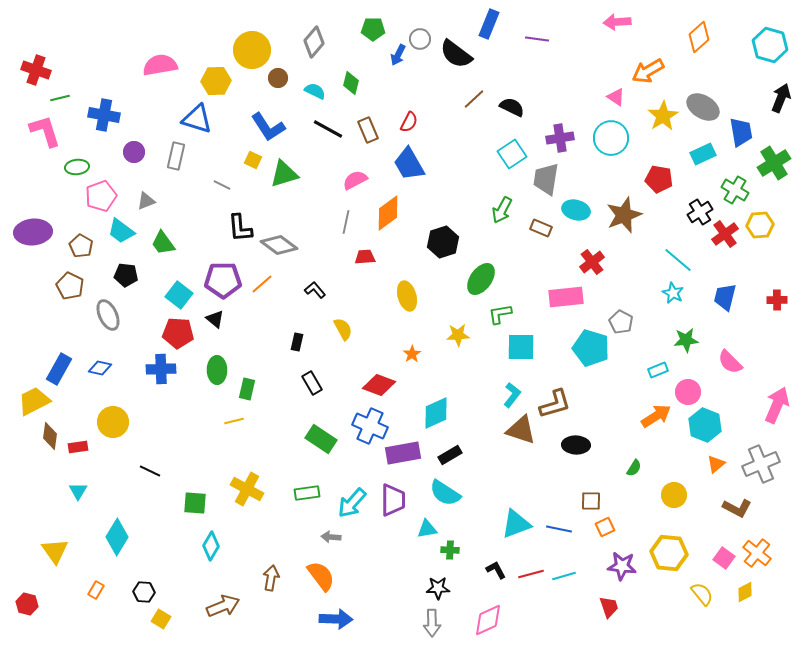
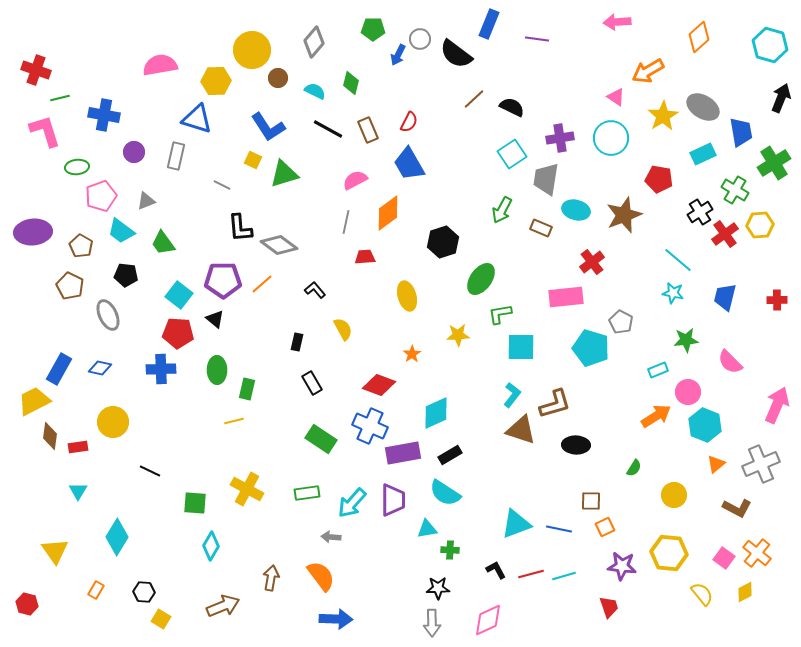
cyan star at (673, 293): rotated 15 degrees counterclockwise
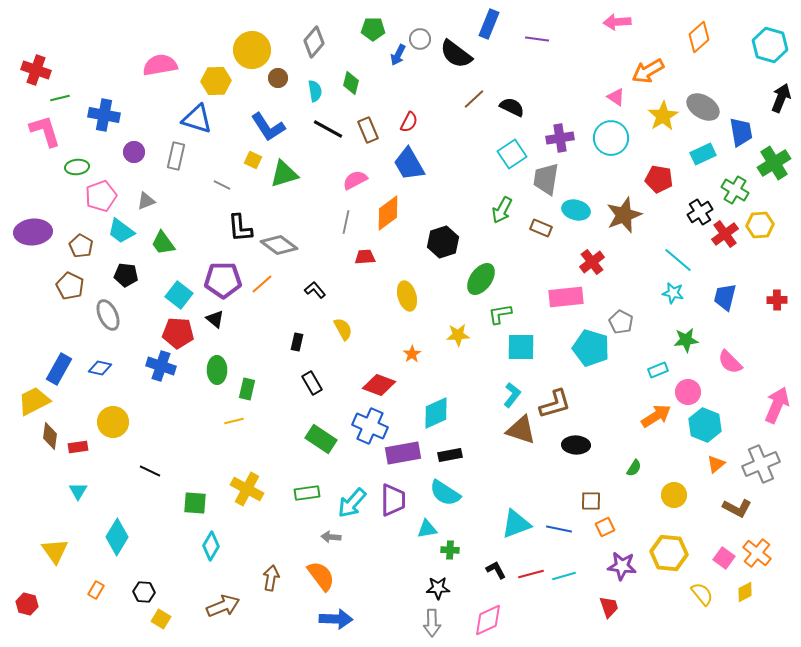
cyan semicircle at (315, 91): rotated 55 degrees clockwise
blue cross at (161, 369): moved 3 px up; rotated 20 degrees clockwise
black rectangle at (450, 455): rotated 20 degrees clockwise
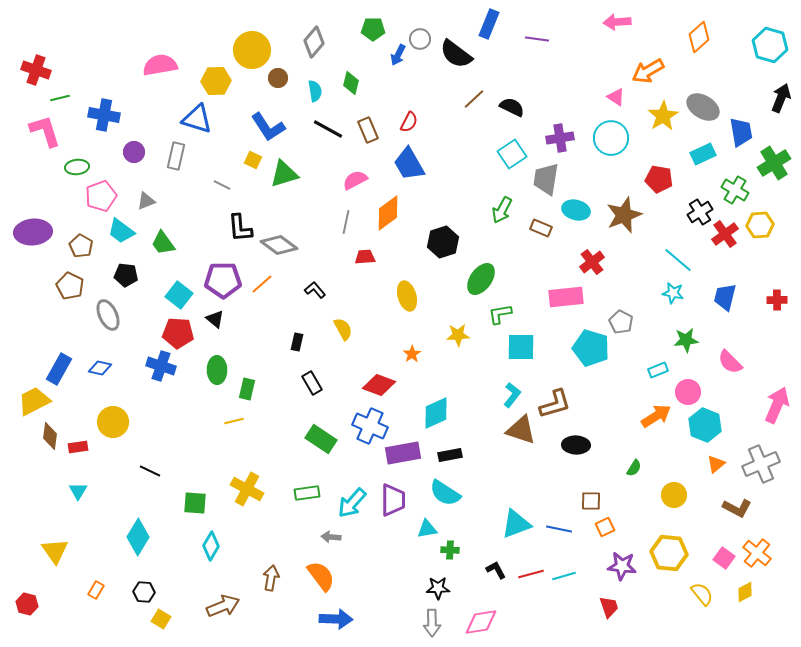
cyan diamond at (117, 537): moved 21 px right
pink diamond at (488, 620): moved 7 px left, 2 px down; rotated 16 degrees clockwise
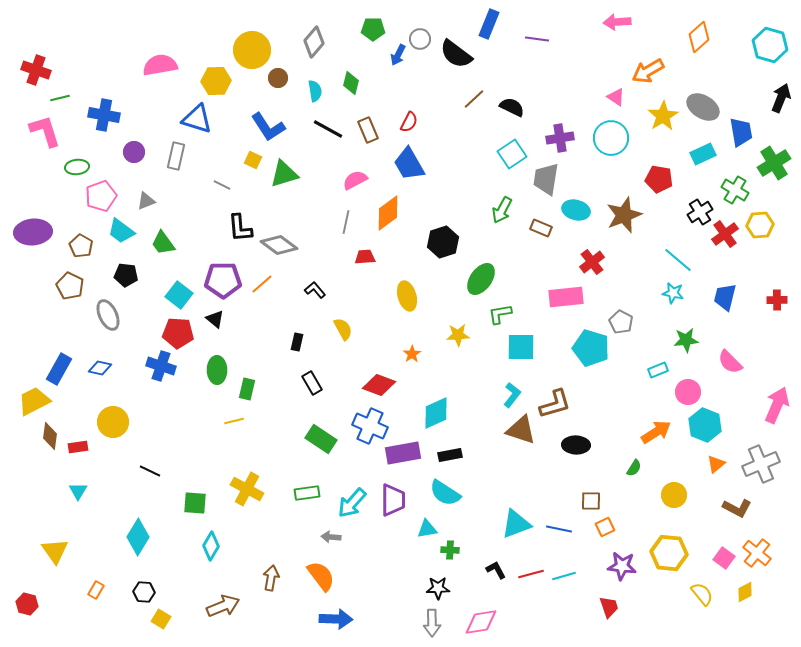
orange arrow at (656, 416): moved 16 px down
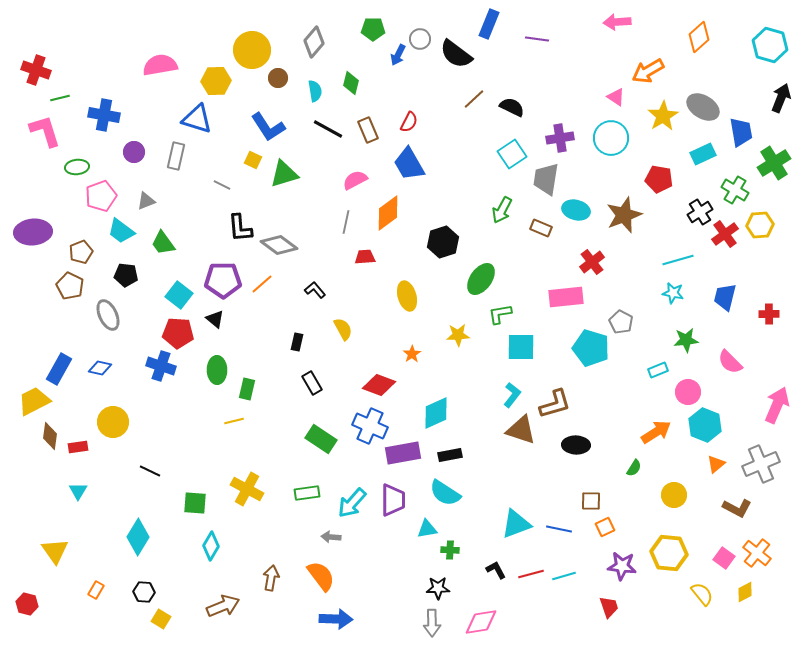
brown pentagon at (81, 246): moved 6 px down; rotated 20 degrees clockwise
cyan line at (678, 260): rotated 56 degrees counterclockwise
red cross at (777, 300): moved 8 px left, 14 px down
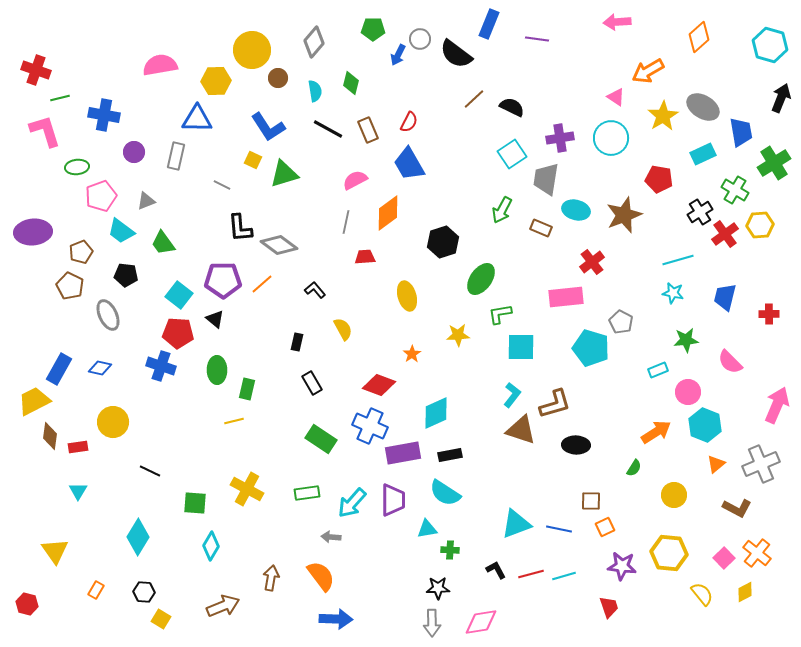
blue triangle at (197, 119): rotated 16 degrees counterclockwise
pink square at (724, 558): rotated 10 degrees clockwise
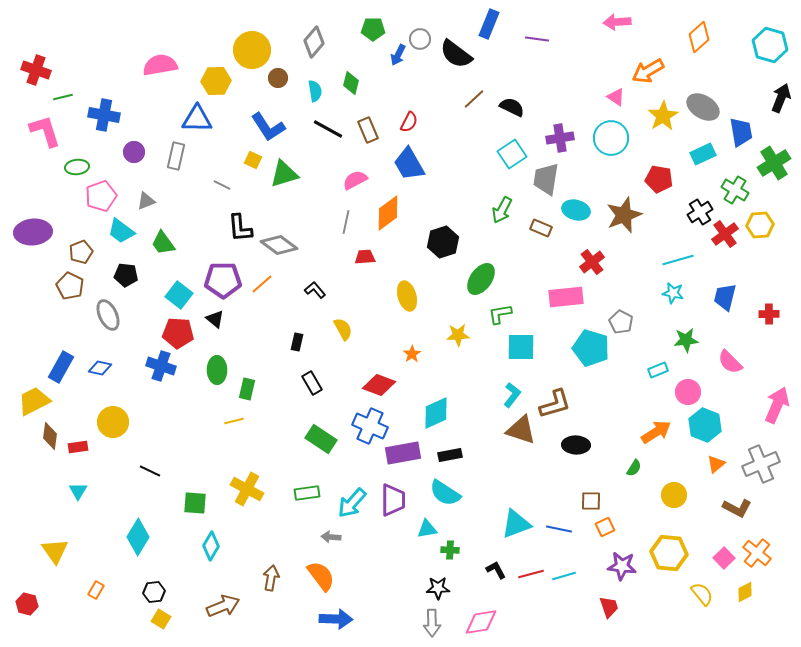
green line at (60, 98): moved 3 px right, 1 px up
blue rectangle at (59, 369): moved 2 px right, 2 px up
black hexagon at (144, 592): moved 10 px right; rotated 10 degrees counterclockwise
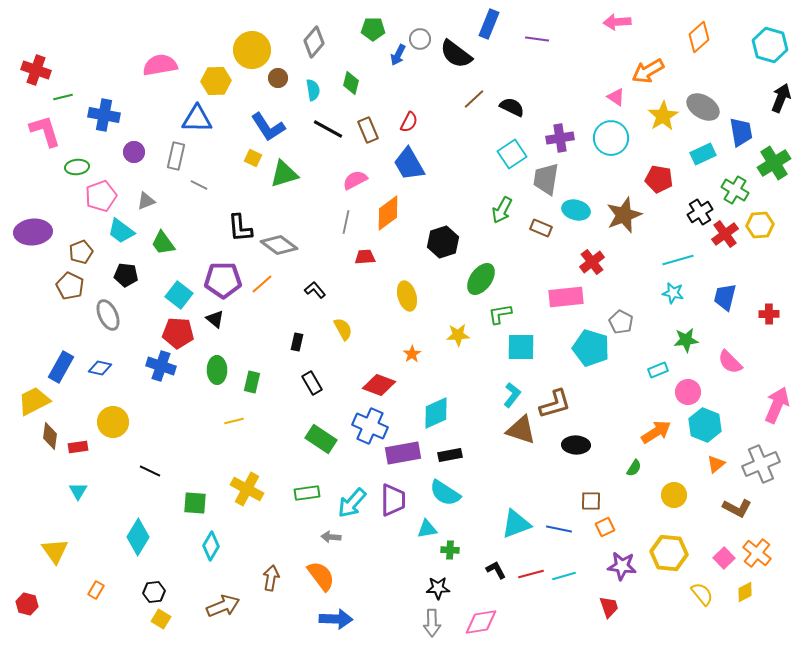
cyan semicircle at (315, 91): moved 2 px left, 1 px up
yellow square at (253, 160): moved 2 px up
gray line at (222, 185): moved 23 px left
green rectangle at (247, 389): moved 5 px right, 7 px up
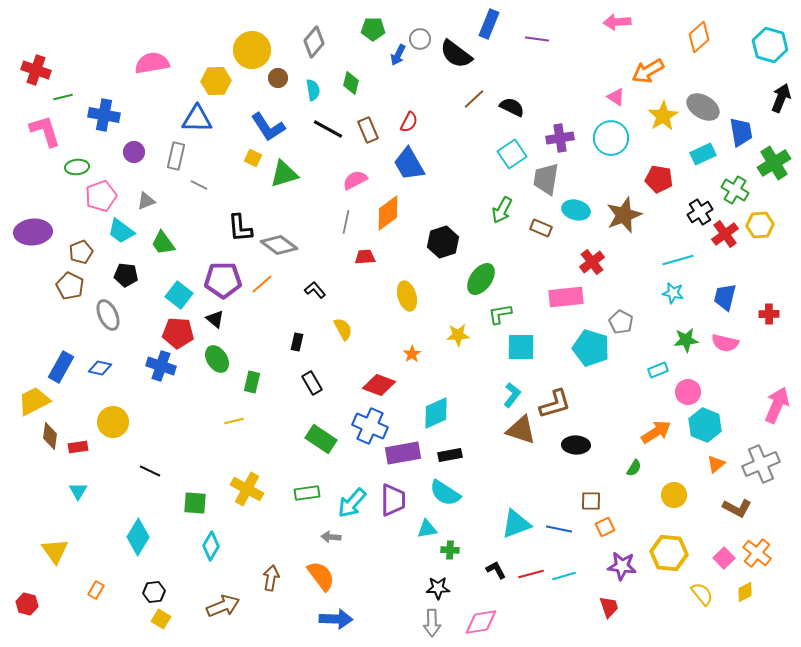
pink semicircle at (160, 65): moved 8 px left, 2 px up
pink semicircle at (730, 362): moved 5 px left, 19 px up; rotated 32 degrees counterclockwise
green ellipse at (217, 370): moved 11 px up; rotated 32 degrees counterclockwise
